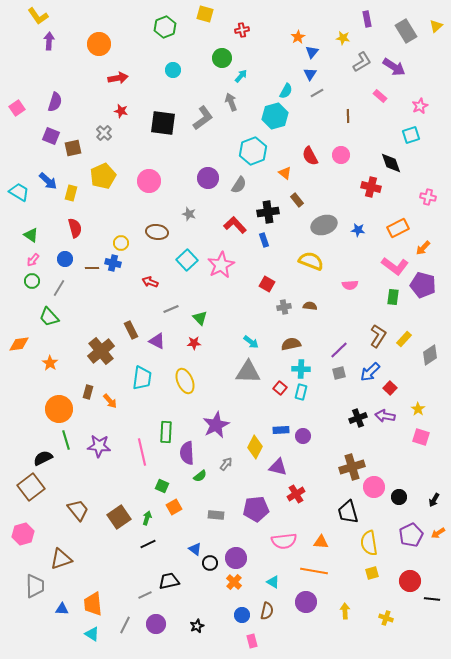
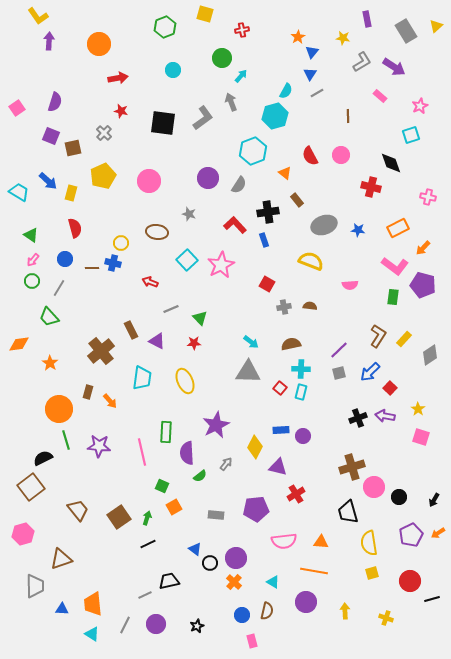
black line at (432, 599): rotated 21 degrees counterclockwise
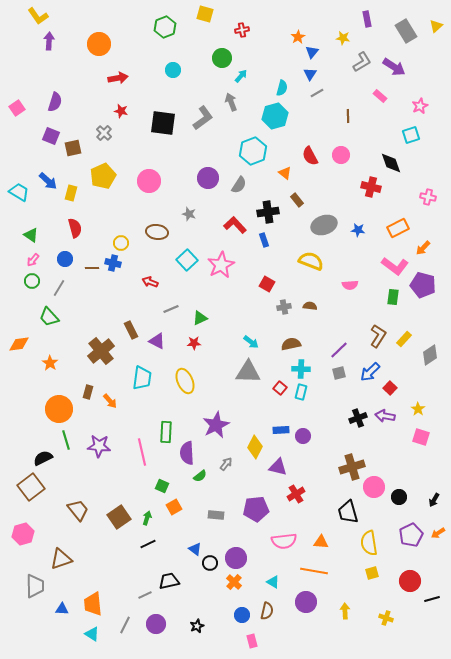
cyan semicircle at (286, 91): moved 4 px left, 3 px up; rotated 14 degrees counterclockwise
green triangle at (200, 318): rotated 49 degrees clockwise
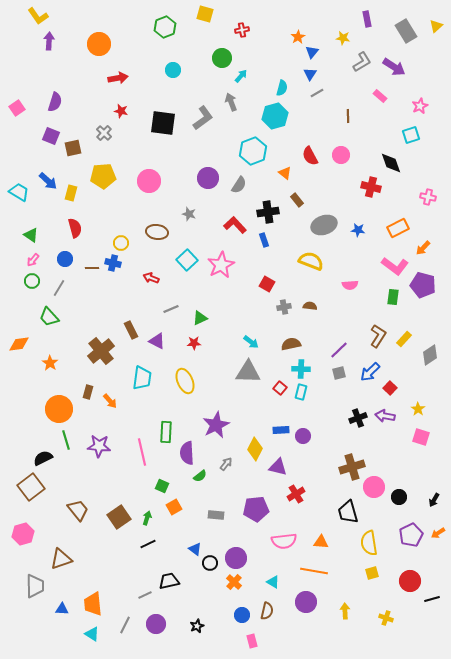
yellow pentagon at (103, 176): rotated 20 degrees clockwise
red arrow at (150, 282): moved 1 px right, 4 px up
yellow diamond at (255, 447): moved 2 px down
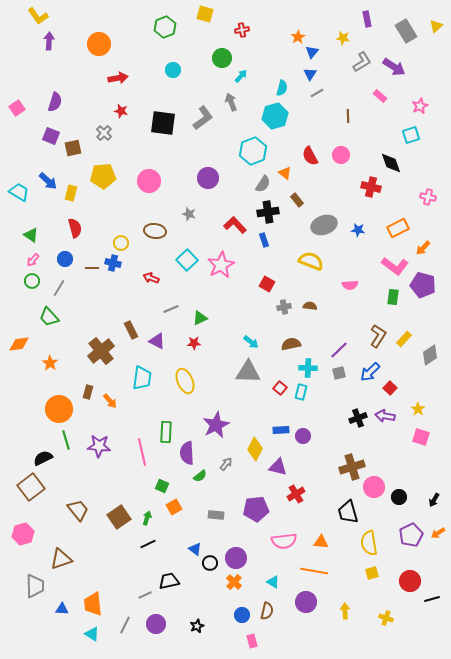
gray semicircle at (239, 185): moved 24 px right, 1 px up
brown ellipse at (157, 232): moved 2 px left, 1 px up
cyan cross at (301, 369): moved 7 px right, 1 px up
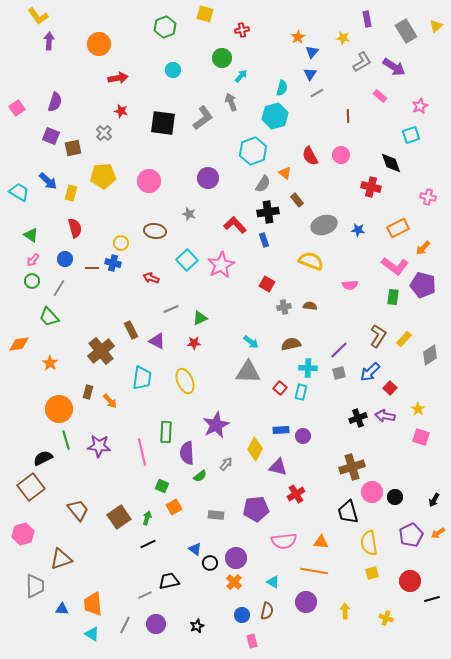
pink circle at (374, 487): moved 2 px left, 5 px down
black circle at (399, 497): moved 4 px left
